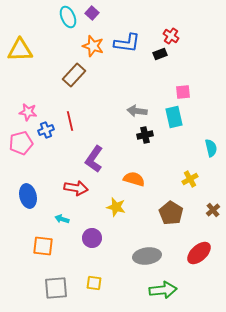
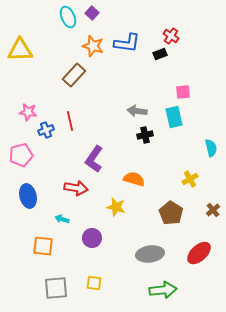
pink pentagon: moved 12 px down
gray ellipse: moved 3 px right, 2 px up
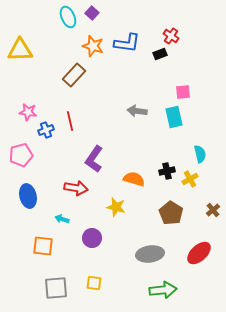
black cross: moved 22 px right, 36 px down
cyan semicircle: moved 11 px left, 6 px down
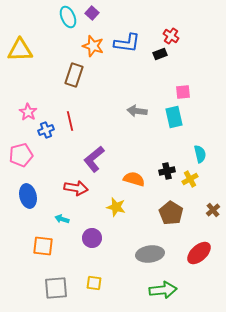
brown rectangle: rotated 25 degrees counterclockwise
pink star: rotated 24 degrees clockwise
purple L-shape: rotated 16 degrees clockwise
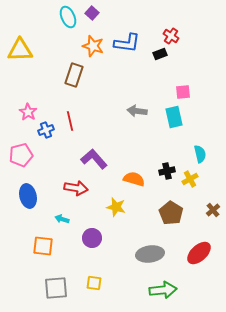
purple L-shape: rotated 88 degrees clockwise
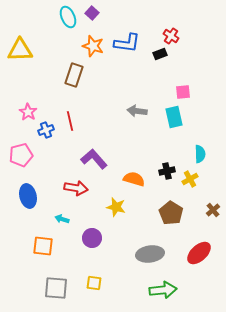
cyan semicircle: rotated 12 degrees clockwise
gray square: rotated 10 degrees clockwise
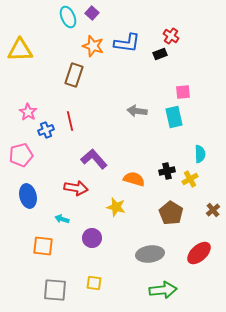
gray square: moved 1 px left, 2 px down
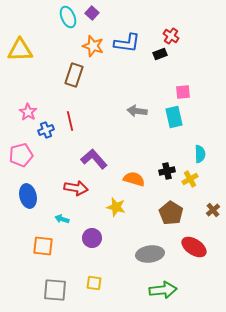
red ellipse: moved 5 px left, 6 px up; rotated 75 degrees clockwise
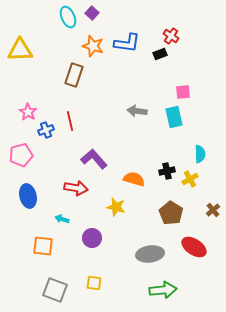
gray square: rotated 15 degrees clockwise
